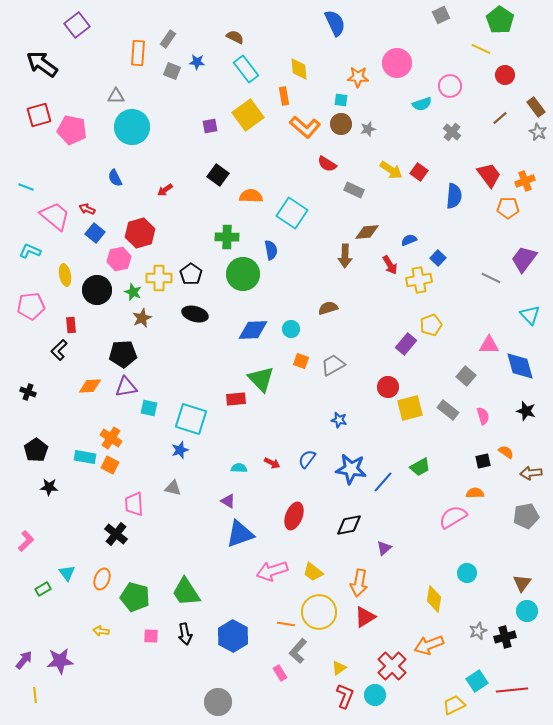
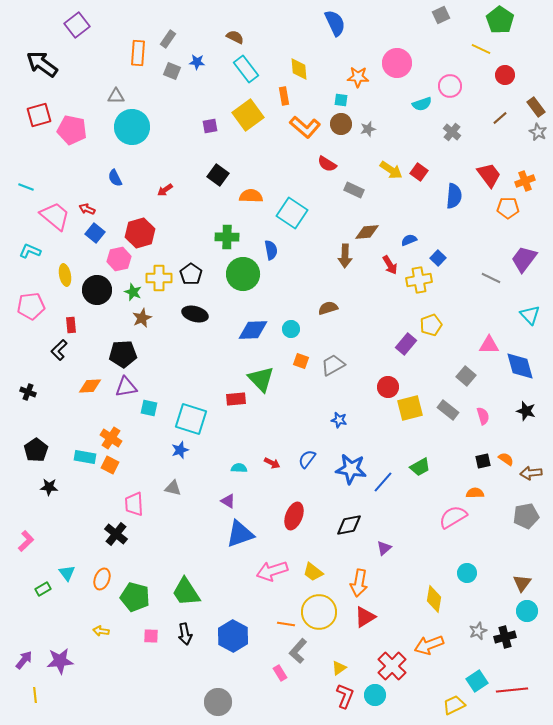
orange semicircle at (506, 452): moved 7 px down
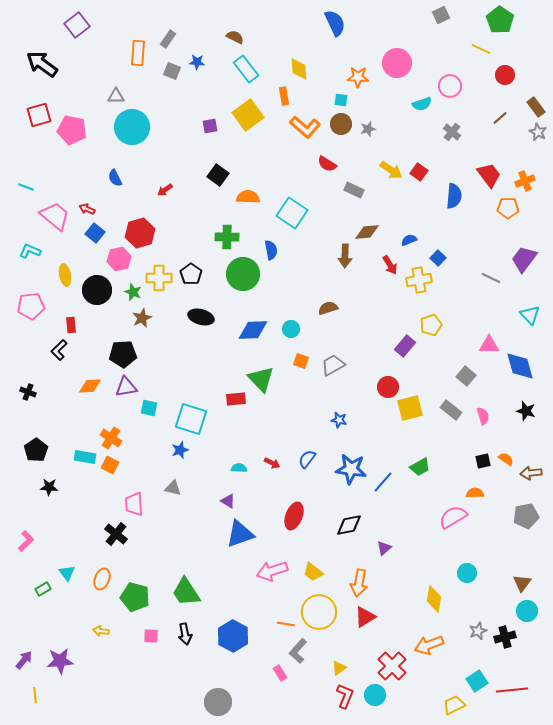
orange semicircle at (251, 196): moved 3 px left, 1 px down
black ellipse at (195, 314): moved 6 px right, 3 px down
purple rectangle at (406, 344): moved 1 px left, 2 px down
gray rectangle at (448, 410): moved 3 px right
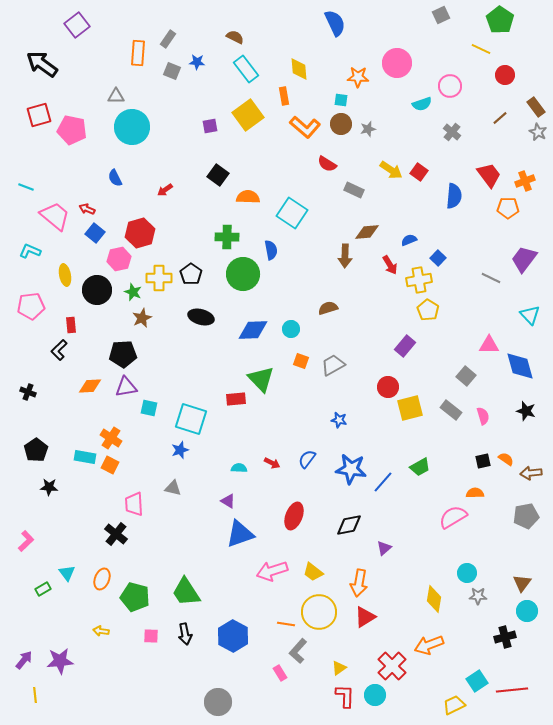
yellow pentagon at (431, 325): moved 3 px left, 15 px up; rotated 20 degrees counterclockwise
gray star at (478, 631): moved 35 px up; rotated 24 degrees clockwise
red L-shape at (345, 696): rotated 20 degrees counterclockwise
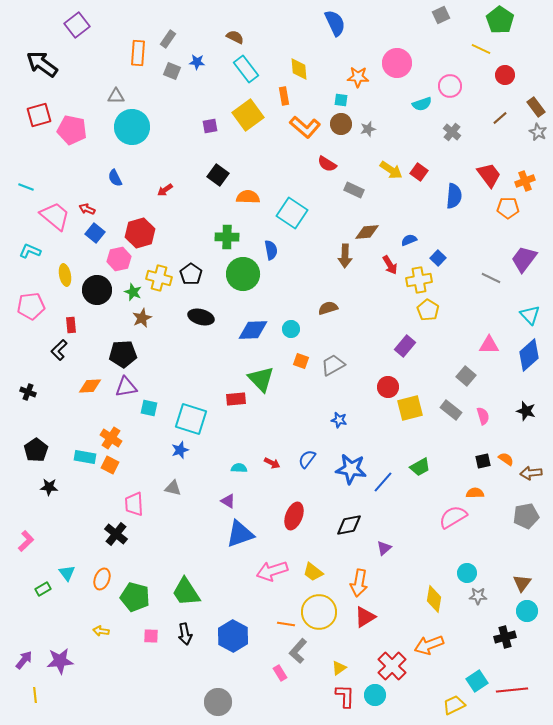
yellow cross at (159, 278): rotated 15 degrees clockwise
blue diamond at (520, 366): moved 9 px right, 11 px up; rotated 64 degrees clockwise
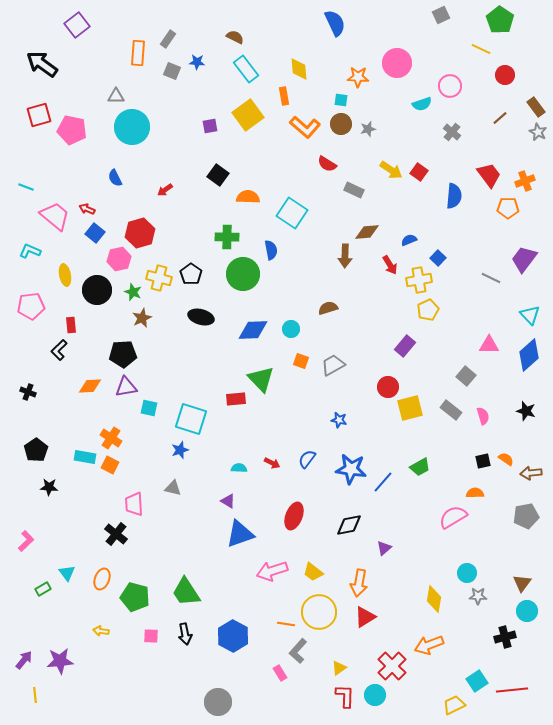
yellow pentagon at (428, 310): rotated 15 degrees clockwise
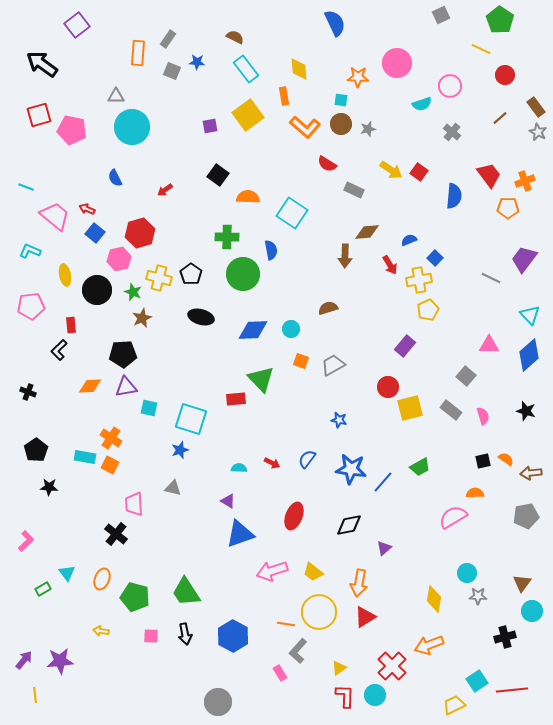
blue square at (438, 258): moved 3 px left
cyan circle at (527, 611): moved 5 px right
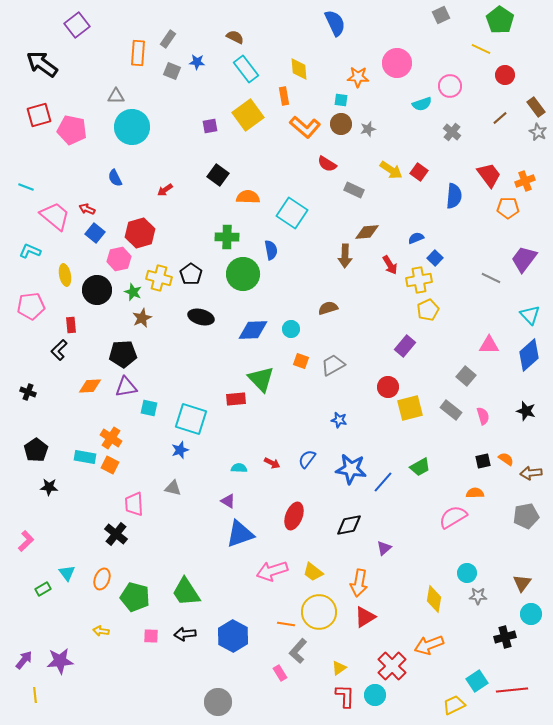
blue semicircle at (409, 240): moved 7 px right, 2 px up
cyan circle at (532, 611): moved 1 px left, 3 px down
black arrow at (185, 634): rotated 95 degrees clockwise
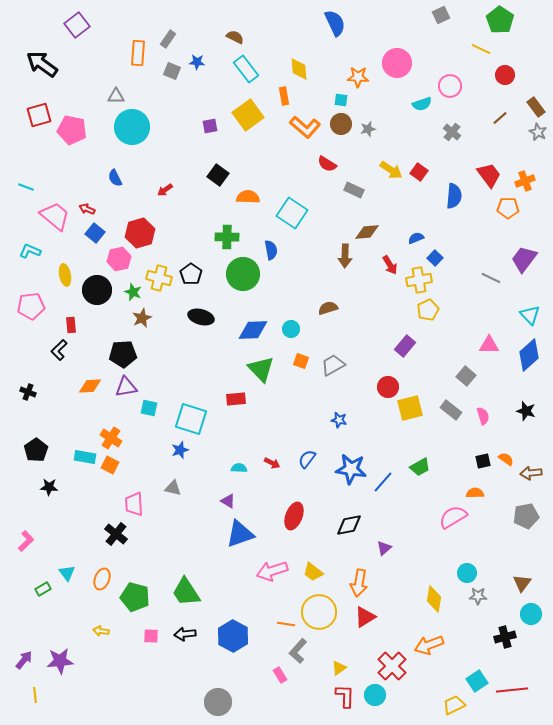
green triangle at (261, 379): moved 10 px up
pink rectangle at (280, 673): moved 2 px down
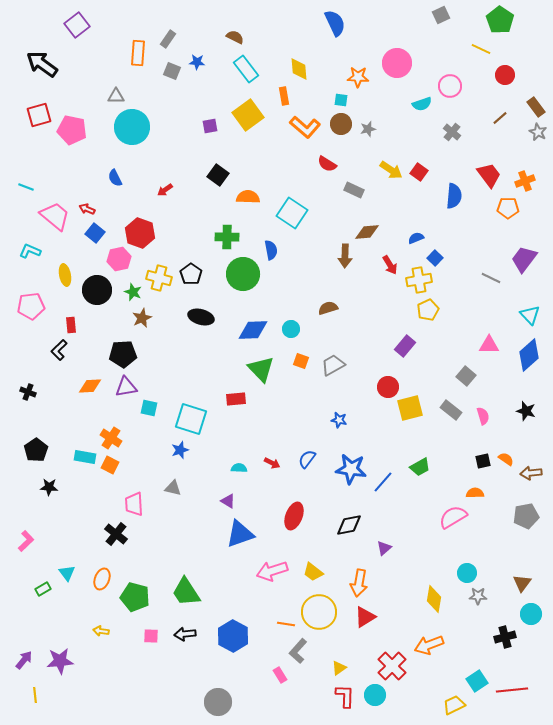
red hexagon at (140, 233): rotated 24 degrees counterclockwise
